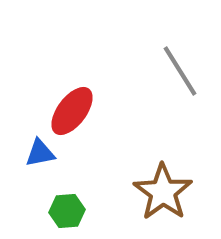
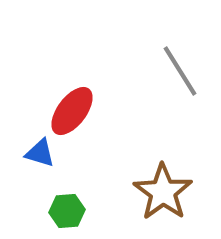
blue triangle: rotated 28 degrees clockwise
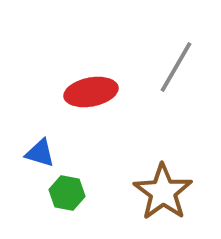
gray line: moved 4 px left, 4 px up; rotated 62 degrees clockwise
red ellipse: moved 19 px right, 19 px up; rotated 42 degrees clockwise
green hexagon: moved 18 px up; rotated 16 degrees clockwise
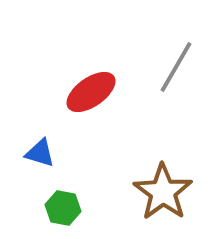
red ellipse: rotated 24 degrees counterclockwise
green hexagon: moved 4 px left, 15 px down
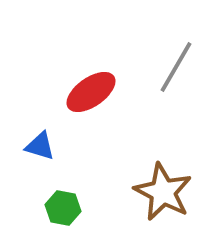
blue triangle: moved 7 px up
brown star: rotated 8 degrees counterclockwise
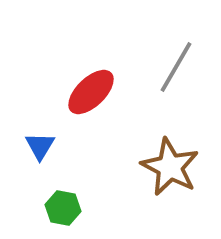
red ellipse: rotated 9 degrees counterclockwise
blue triangle: rotated 44 degrees clockwise
brown star: moved 7 px right, 25 px up
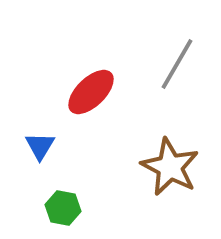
gray line: moved 1 px right, 3 px up
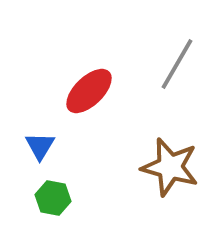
red ellipse: moved 2 px left, 1 px up
brown star: rotated 12 degrees counterclockwise
green hexagon: moved 10 px left, 10 px up
